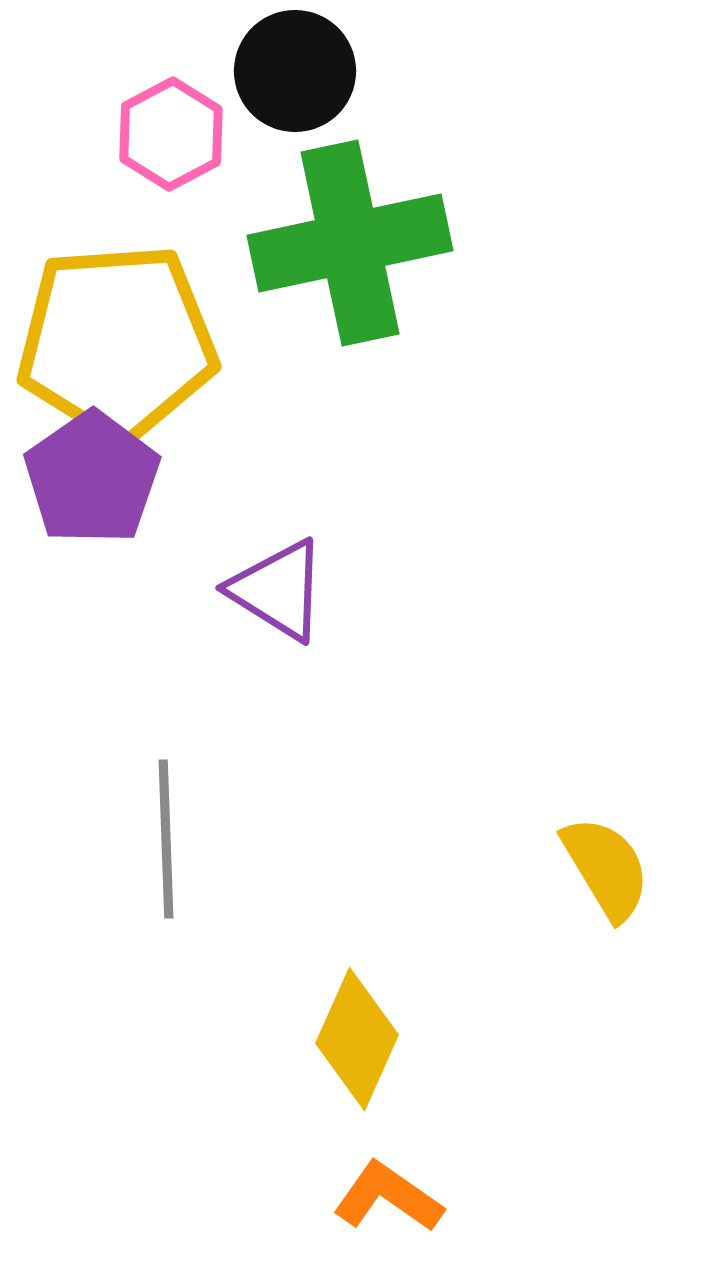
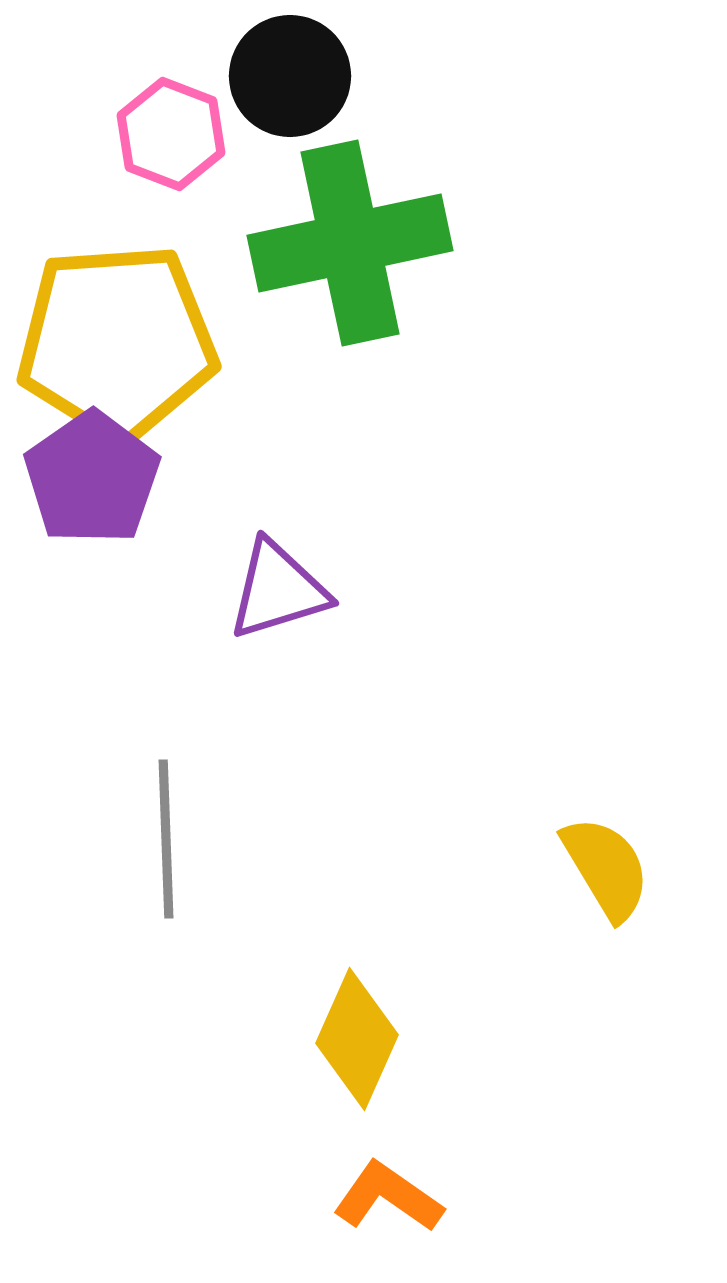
black circle: moved 5 px left, 5 px down
pink hexagon: rotated 11 degrees counterclockwise
purple triangle: rotated 49 degrees counterclockwise
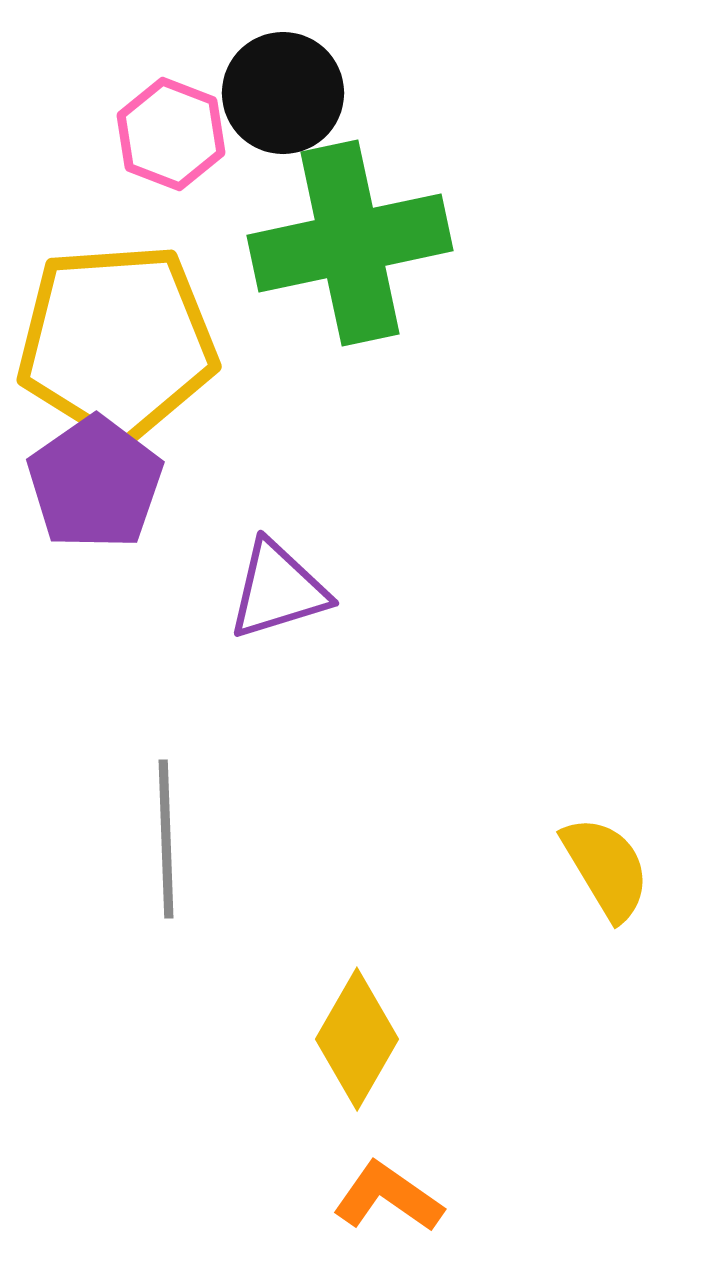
black circle: moved 7 px left, 17 px down
purple pentagon: moved 3 px right, 5 px down
yellow diamond: rotated 6 degrees clockwise
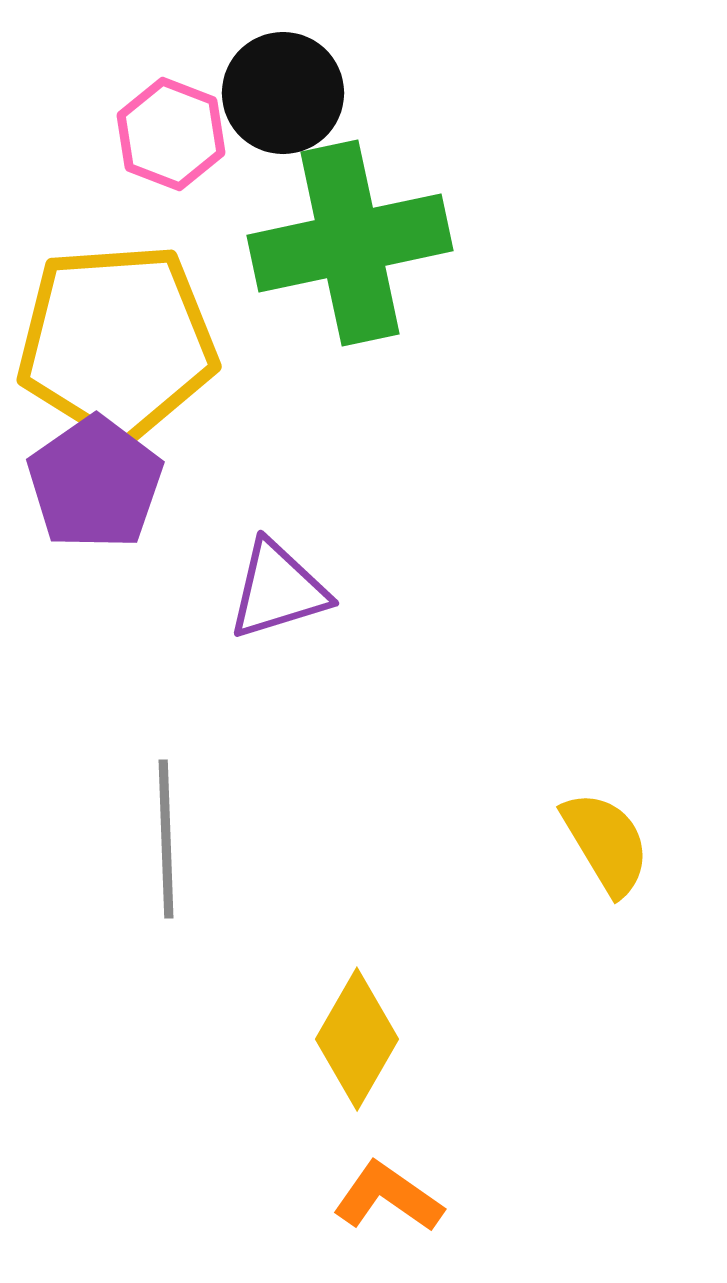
yellow semicircle: moved 25 px up
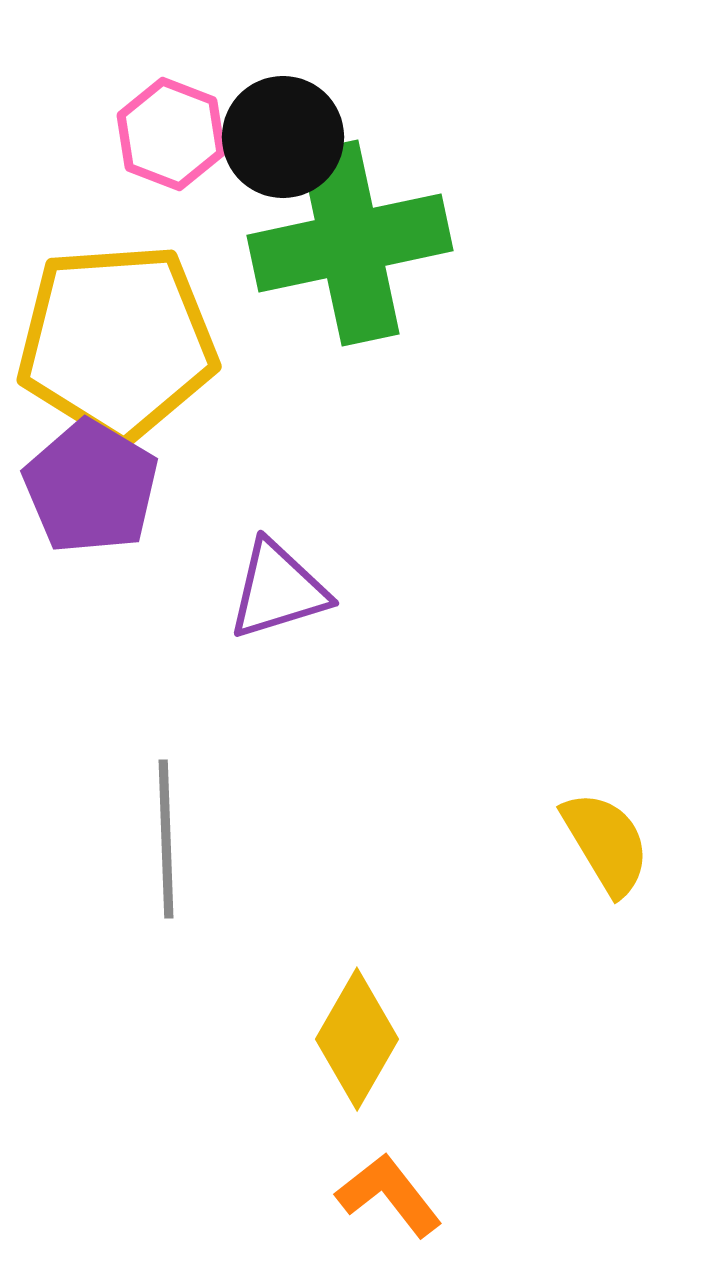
black circle: moved 44 px down
purple pentagon: moved 4 px left, 4 px down; rotated 6 degrees counterclockwise
orange L-shape: moved 1 px right, 2 px up; rotated 17 degrees clockwise
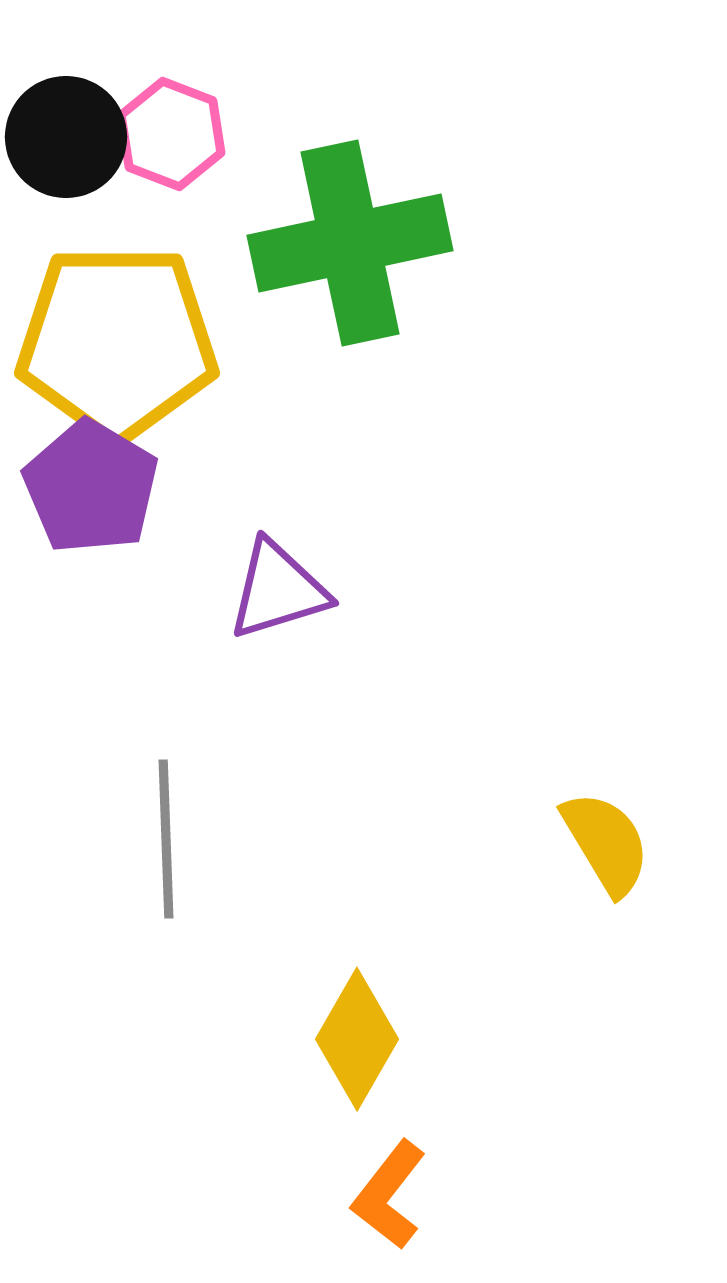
black circle: moved 217 px left
yellow pentagon: rotated 4 degrees clockwise
orange L-shape: rotated 104 degrees counterclockwise
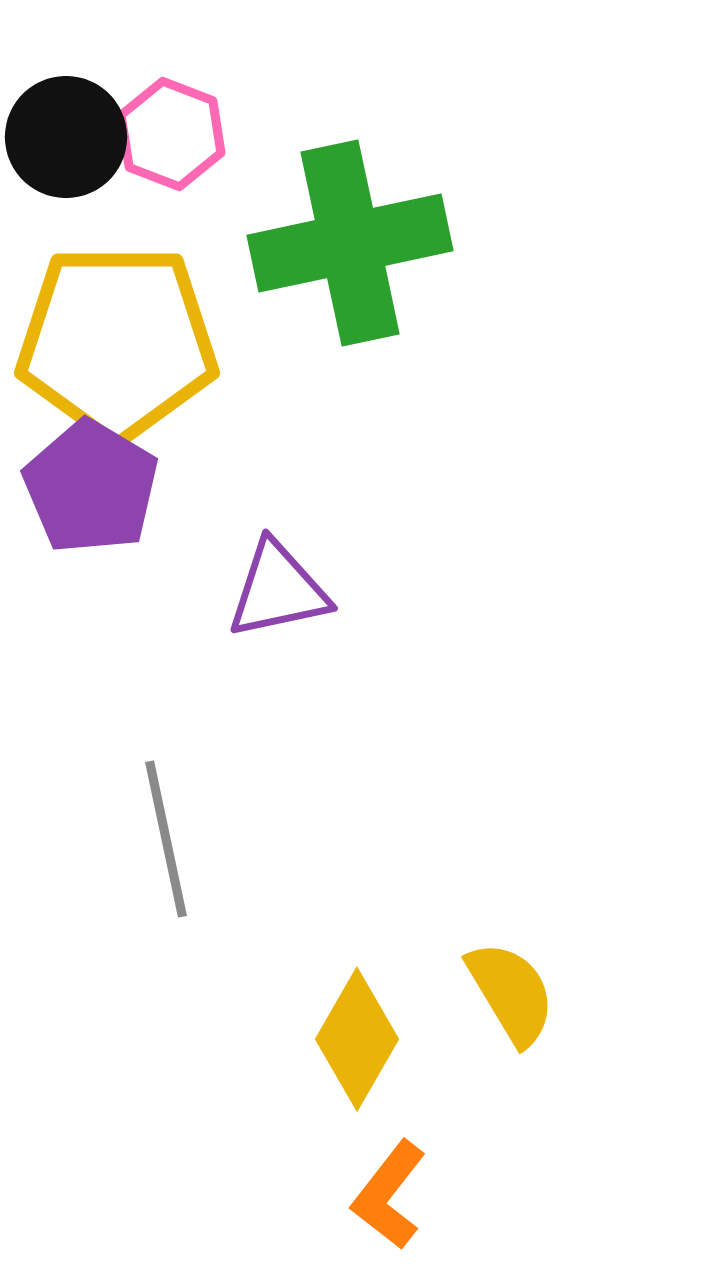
purple triangle: rotated 5 degrees clockwise
gray line: rotated 10 degrees counterclockwise
yellow semicircle: moved 95 px left, 150 px down
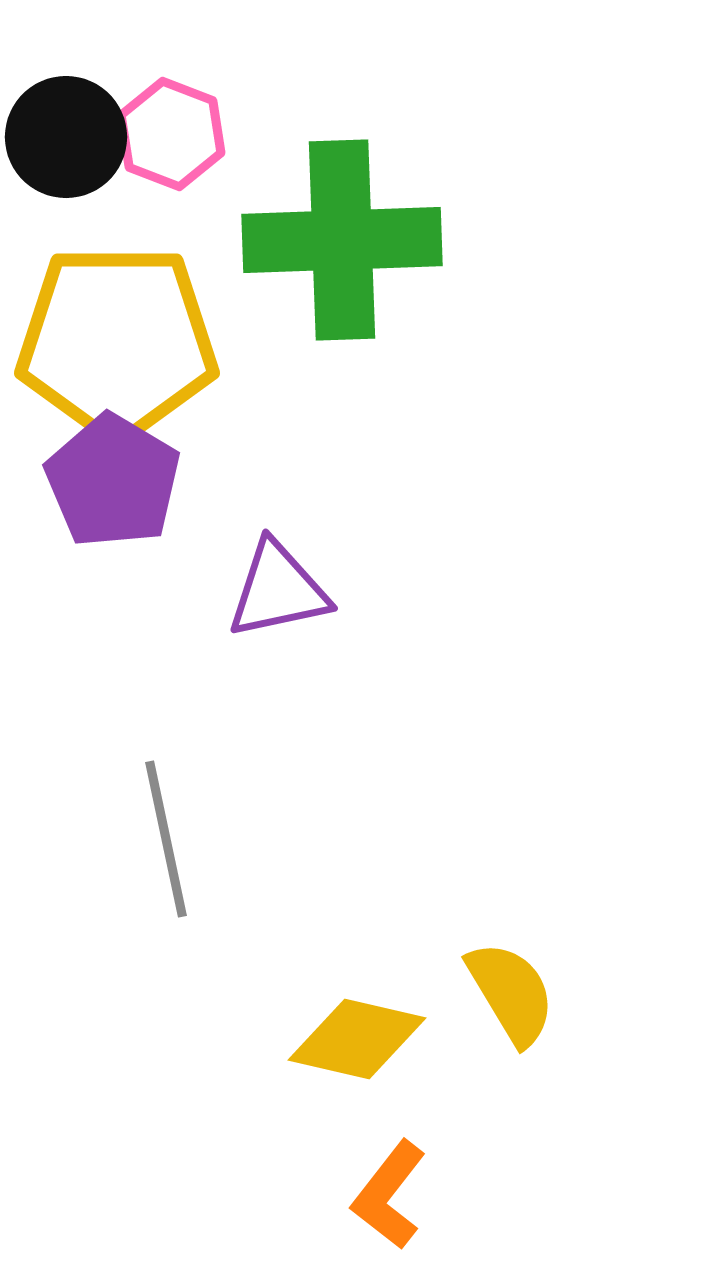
green cross: moved 8 px left, 3 px up; rotated 10 degrees clockwise
purple pentagon: moved 22 px right, 6 px up
yellow diamond: rotated 73 degrees clockwise
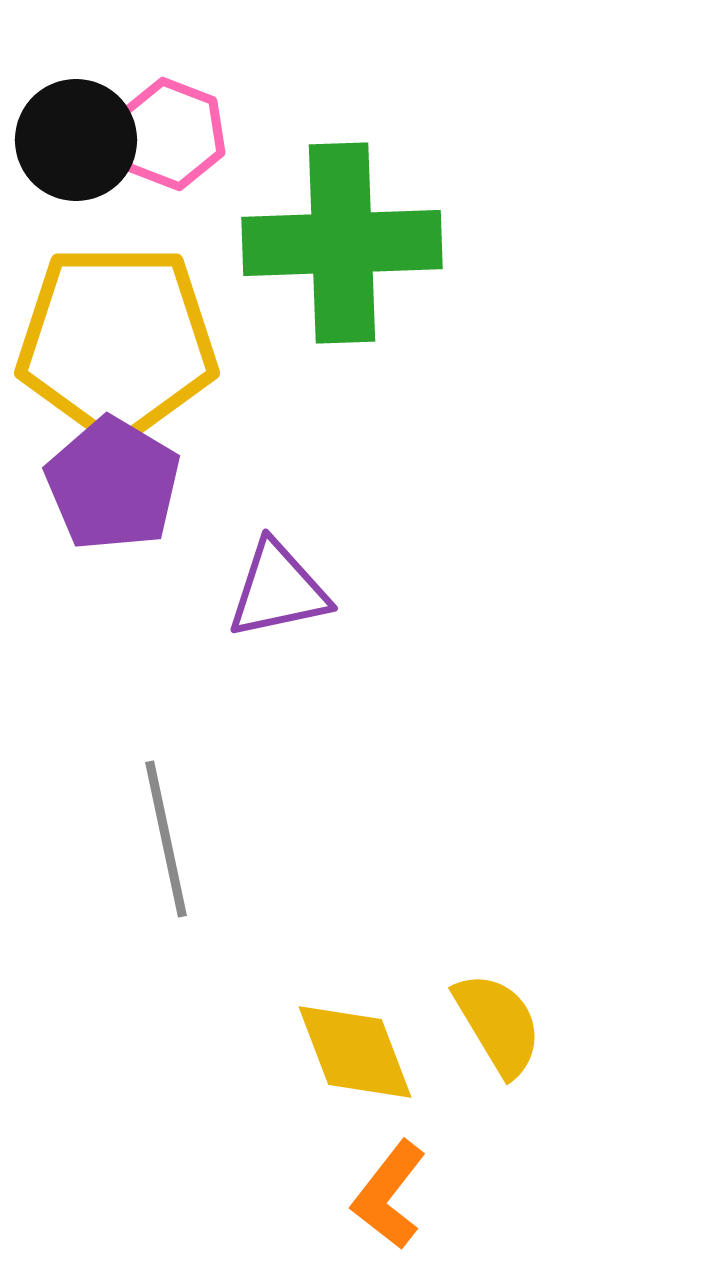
black circle: moved 10 px right, 3 px down
green cross: moved 3 px down
purple pentagon: moved 3 px down
yellow semicircle: moved 13 px left, 31 px down
yellow diamond: moved 2 px left, 13 px down; rotated 56 degrees clockwise
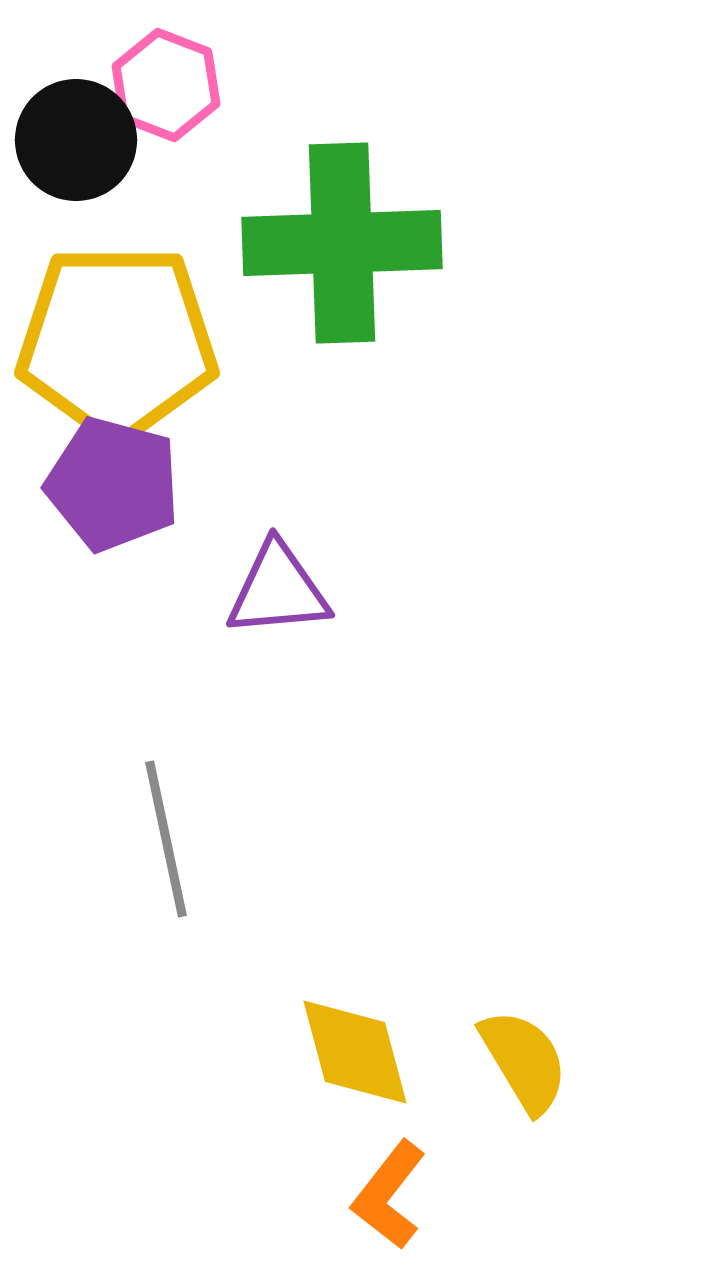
pink hexagon: moved 5 px left, 49 px up
purple pentagon: rotated 16 degrees counterclockwise
purple triangle: rotated 7 degrees clockwise
yellow semicircle: moved 26 px right, 37 px down
yellow diamond: rotated 6 degrees clockwise
